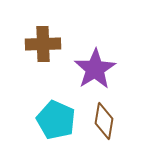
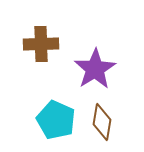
brown cross: moved 2 px left
brown diamond: moved 2 px left, 1 px down
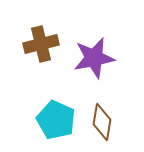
brown cross: rotated 12 degrees counterclockwise
purple star: moved 1 px left, 11 px up; rotated 21 degrees clockwise
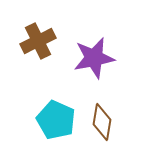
brown cross: moved 3 px left, 3 px up; rotated 12 degrees counterclockwise
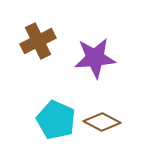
purple star: moved 1 px right; rotated 6 degrees clockwise
brown diamond: rotated 72 degrees counterclockwise
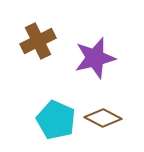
purple star: rotated 9 degrees counterclockwise
brown diamond: moved 1 px right, 4 px up
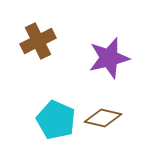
purple star: moved 14 px right
brown diamond: rotated 15 degrees counterclockwise
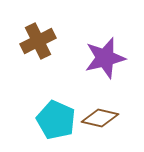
purple star: moved 4 px left
brown diamond: moved 3 px left
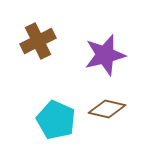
purple star: moved 3 px up
brown diamond: moved 7 px right, 9 px up
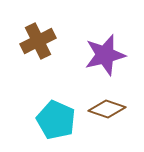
brown diamond: rotated 6 degrees clockwise
